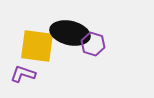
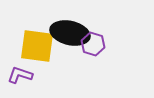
purple L-shape: moved 3 px left, 1 px down
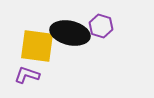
purple hexagon: moved 8 px right, 18 px up
purple L-shape: moved 7 px right
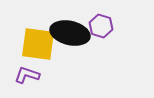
yellow square: moved 1 px right, 2 px up
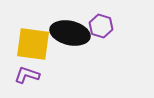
yellow square: moved 5 px left
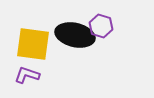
black ellipse: moved 5 px right, 2 px down
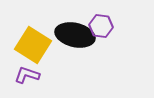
purple hexagon: rotated 10 degrees counterclockwise
yellow square: moved 1 px down; rotated 24 degrees clockwise
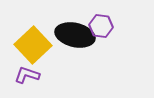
yellow square: rotated 15 degrees clockwise
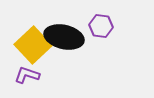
black ellipse: moved 11 px left, 2 px down
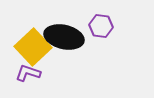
yellow square: moved 2 px down
purple L-shape: moved 1 px right, 2 px up
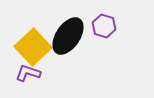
purple hexagon: moved 3 px right; rotated 10 degrees clockwise
black ellipse: moved 4 px right, 1 px up; rotated 69 degrees counterclockwise
